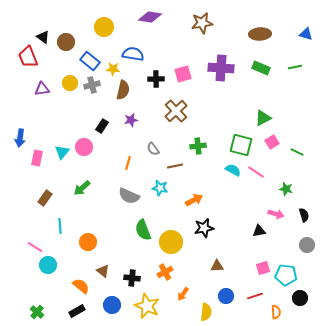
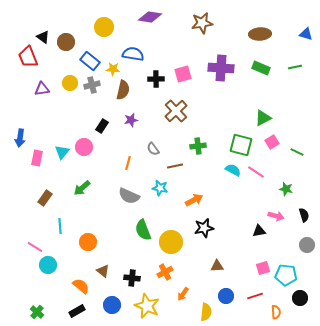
pink arrow at (276, 214): moved 2 px down
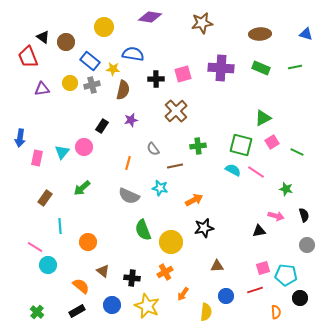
red line at (255, 296): moved 6 px up
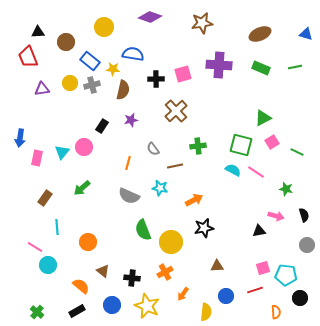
purple diamond at (150, 17): rotated 10 degrees clockwise
brown ellipse at (260, 34): rotated 20 degrees counterclockwise
black triangle at (43, 37): moved 5 px left, 5 px up; rotated 40 degrees counterclockwise
purple cross at (221, 68): moved 2 px left, 3 px up
cyan line at (60, 226): moved 3 px left, 1 px down
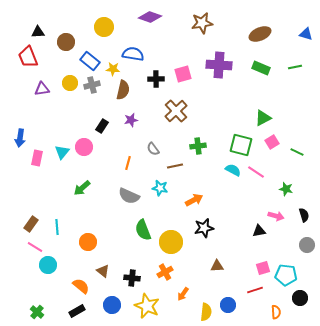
brown rectangle at (45, 198): moved 14 px left, 26 px down
blue circle at (226, 296): moved 2 px right, 9 px down
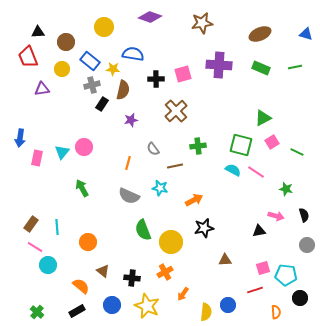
yellow circle at (70, 83): moved 8 px left, 14 px up
black rectangle at (102, 126): moved 22 px up
green arrow at (82, 188): rotated 102 degrees clockwise
brown triangle at (217, 266): moved 8 px right, 6 px up
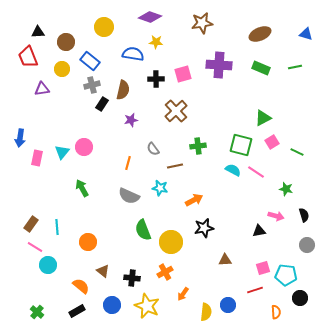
yellow star at (113, 69): moved 43 px right, 27 px up
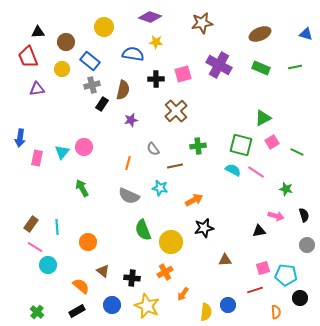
purple cross at (219, 65): rotated 25 degrees clockwise
purple triangle at (42, 89): moved 5 px left
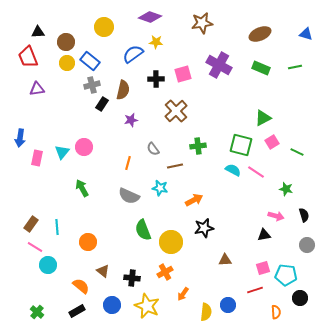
blue semicircle at (133, 54): rotated 45 degrees counterclockwise
yellow circle at (62, 69): moved 5 px right, 6 px up
black triangle at (259, 231): moved 5 px right, 4 px down
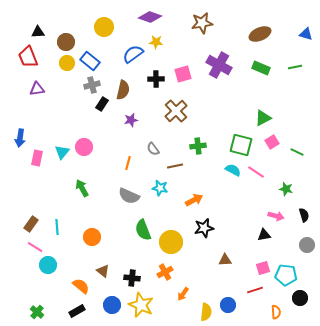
orange circle at (88, 242): moved 4 px right, 5 px up
yellow star at (147, 306): moved 6 px left, 1 px up
